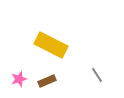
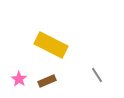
pink star: rotated 21 degrees counterclockwise
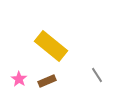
yellow rectangle: moved 1 px down; rotated 12 degrees clockwise
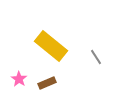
gray line: moved 1 px left, 18 px up
brown rectangle: moved 2 px down
